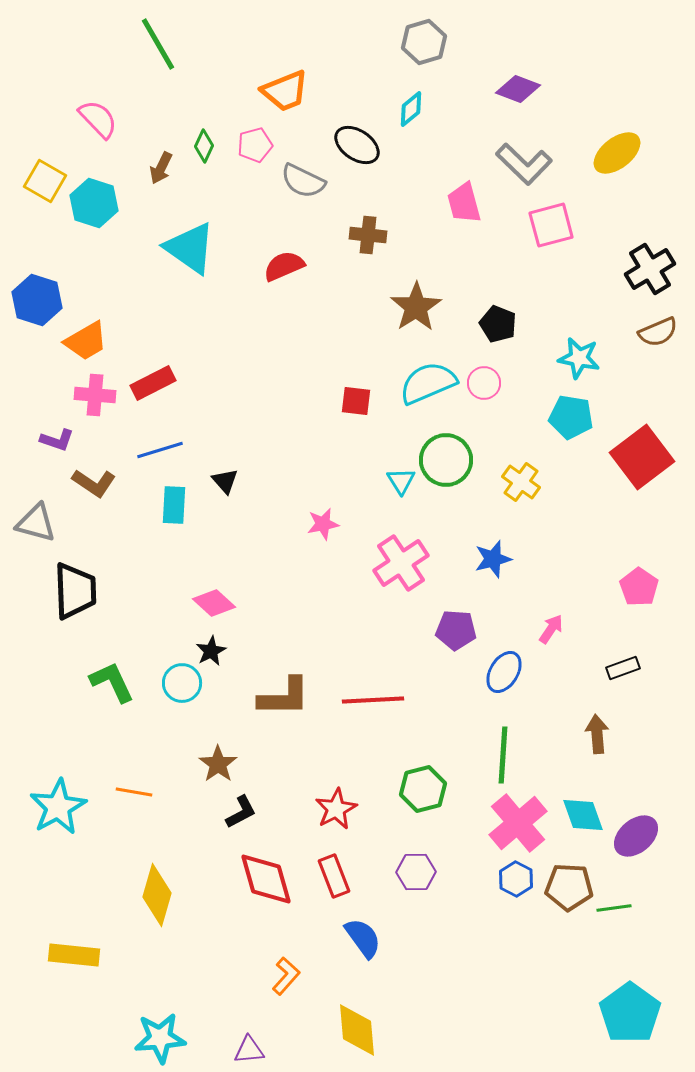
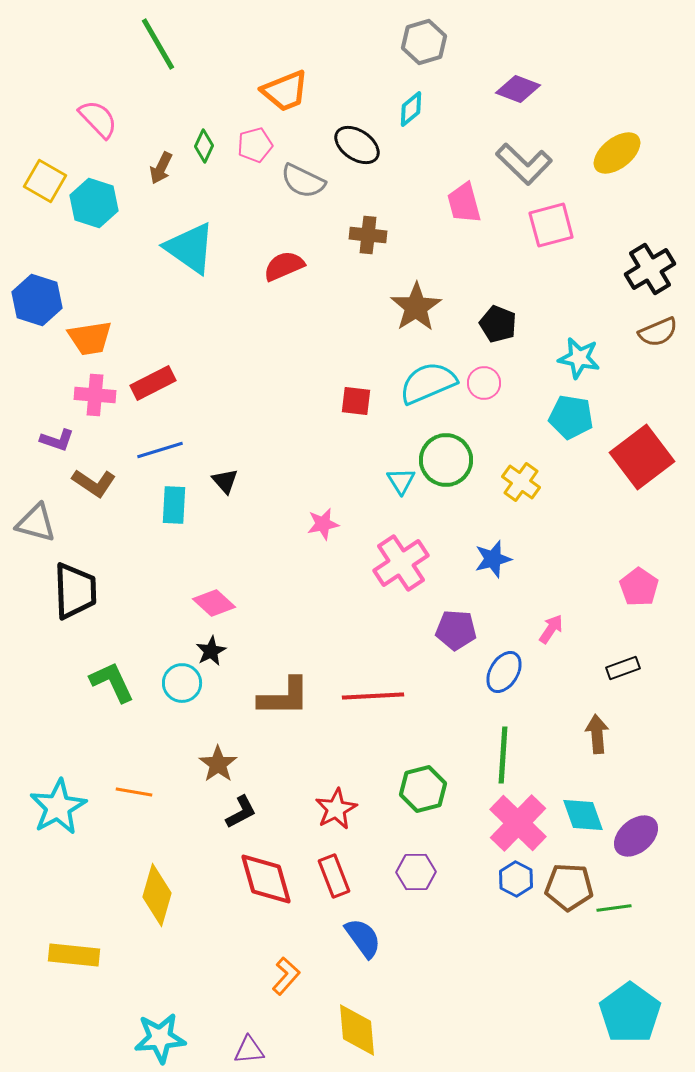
orange trapezoid at (86, 341): moved 4 px right, 3 px up; rotated 21 degrees clockwise
red line at (373, 700): moved 4 px up
pink cross at (518, 823): rotated 6 degrees counterclockwise
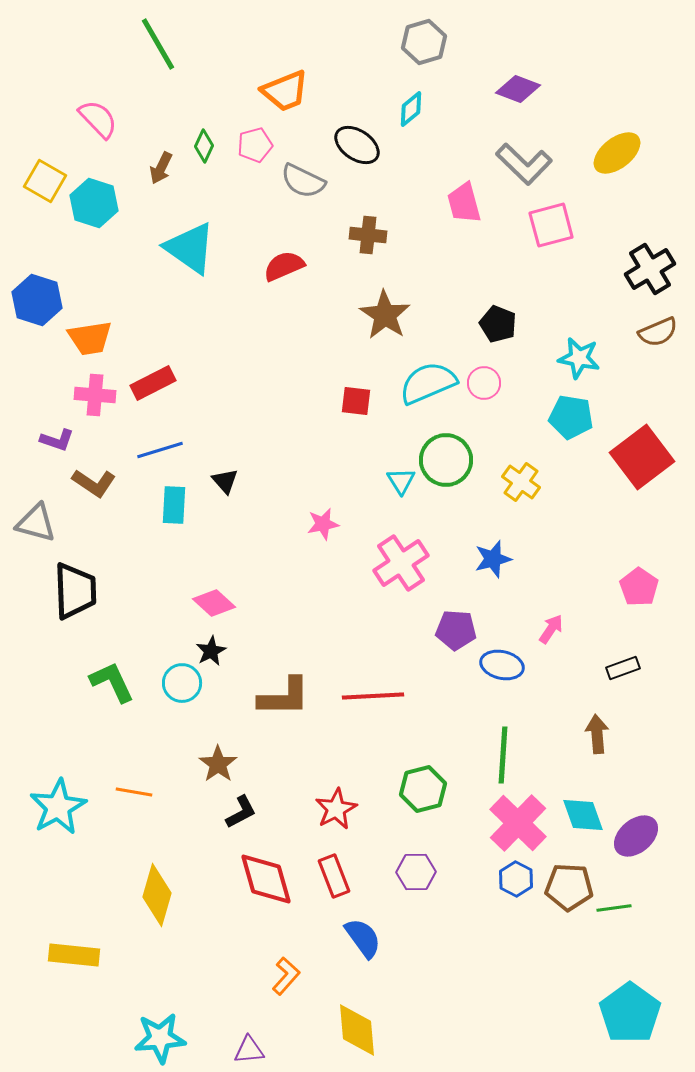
brown star at (416, 307): moved 31 px left, 8 px down; rotated 6 degrees counterclockwise
blue ellipse at (504, 672): moved 2 px left, 7 px up; rotated 72 degrees clockwise
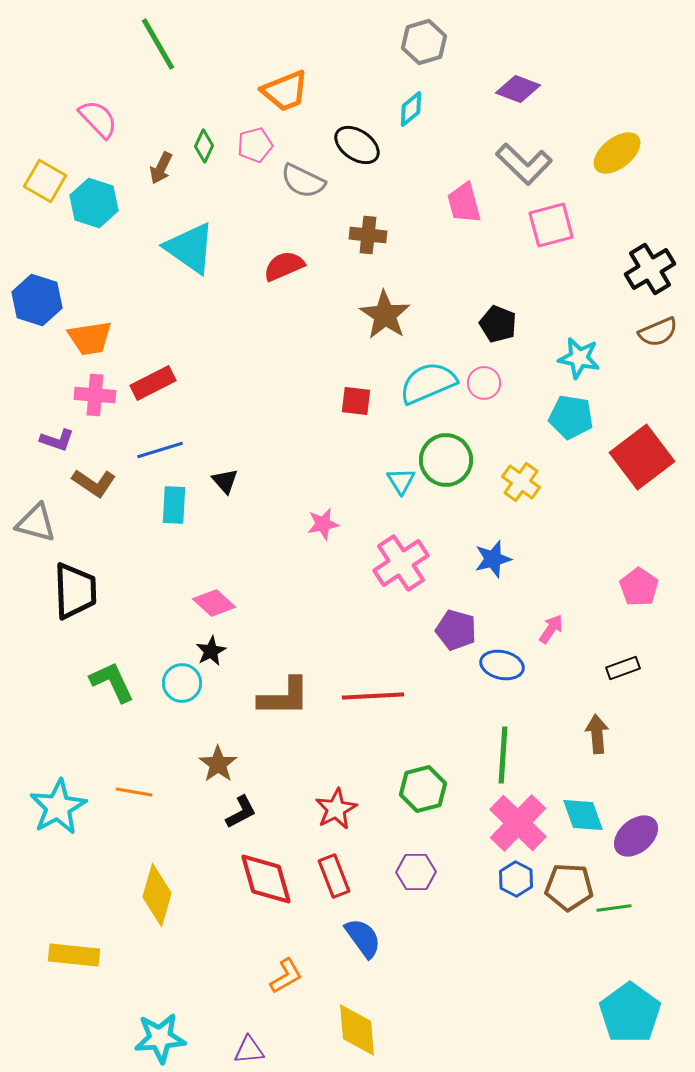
purple pentagon at (456, 630): rotated 12 degrees clockwise
orange L-shape at (286, 976): rotated 18 degrees clockwise
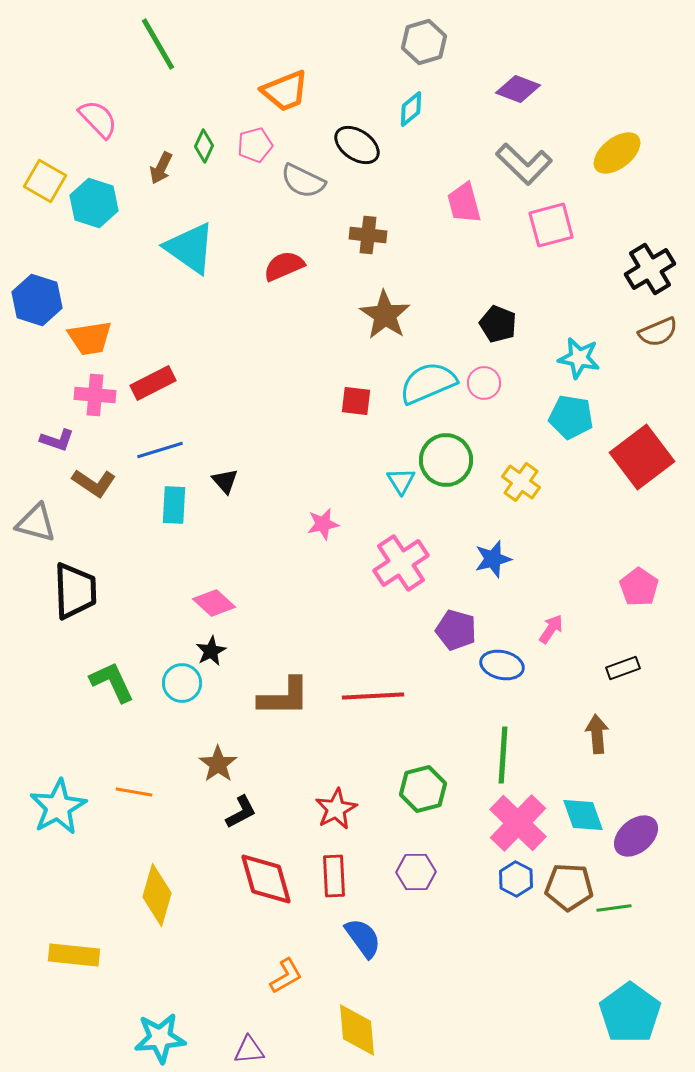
red rectangle at (334, 876): rotated 18 degrees clockwise
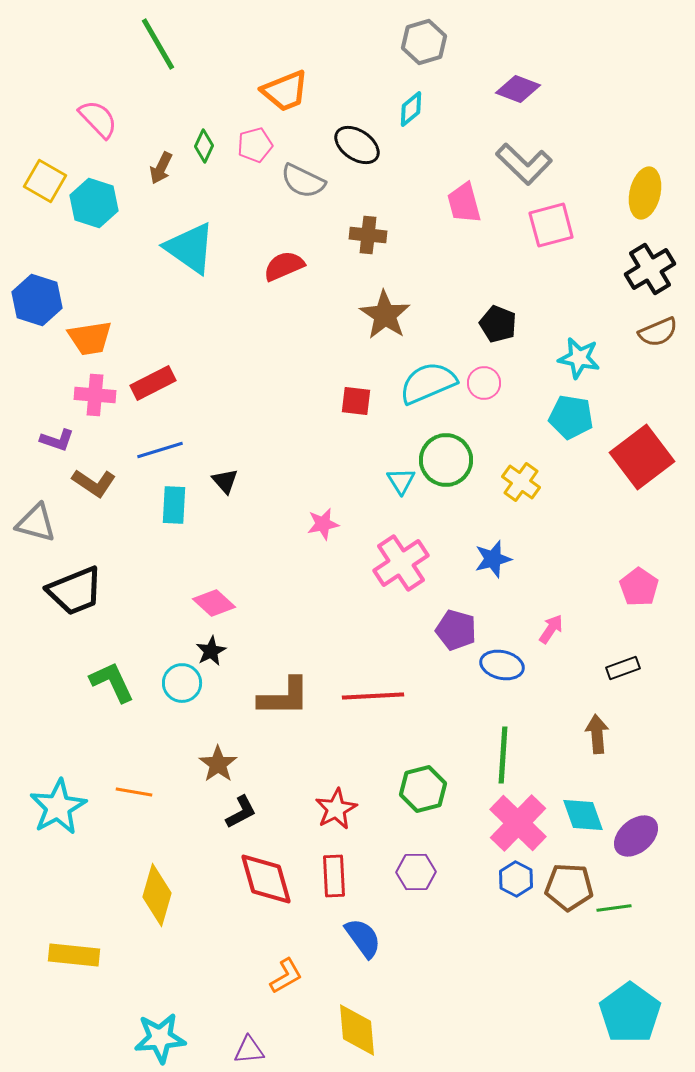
yellow ellipse at (617, 153): moved 28 px right, 40 px down; rotated 39 degrees counterclockwise
black trapezoid at (75, 591): rotated 70 degrees clockwise
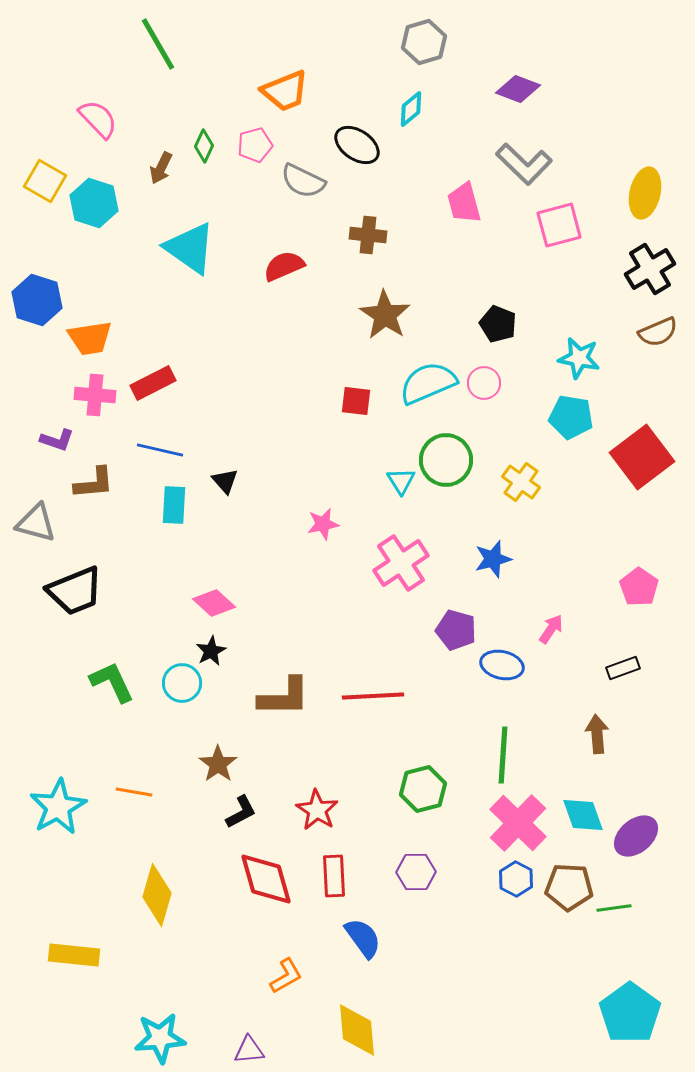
pink square at (551, 225): moved 8 px right
blue line at (160, 450): rotated 30 degrees clockwise
brown L-shape at (94, 483): rotated 39 degrees counterclockwise
red star at (336, 809): moved 19 px left, 1 px down; rotated 12 degrees counterclockwise
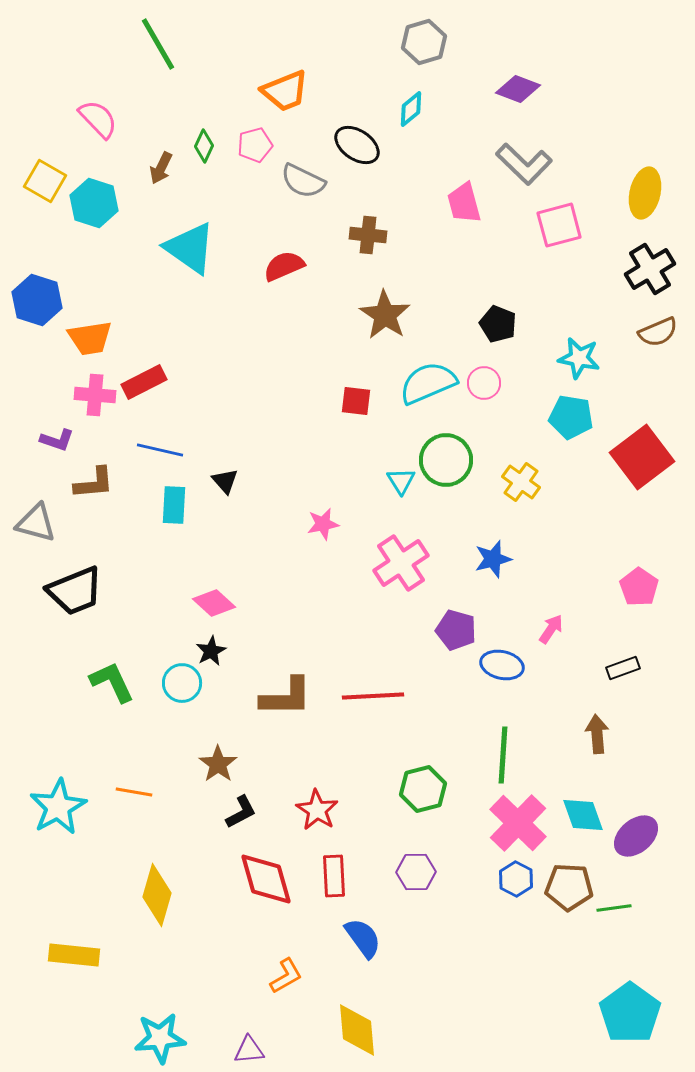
red rectangle at (153, 383): moved 9 px left, 1 px up
brown L-shape at (284, 697): moved 2 px right
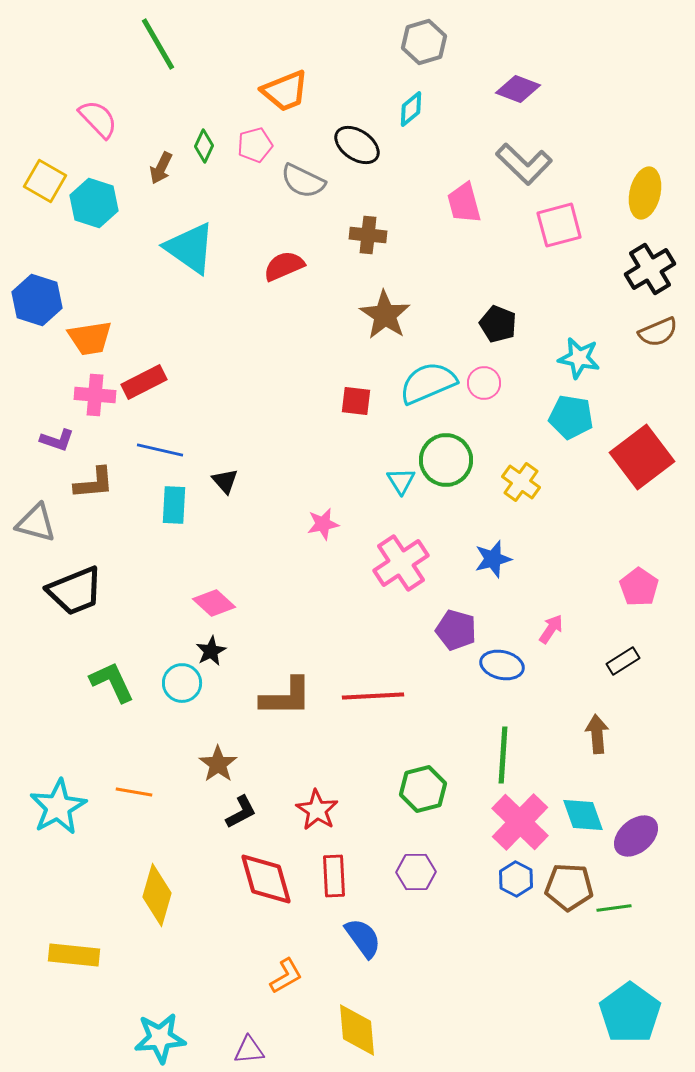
black rectangle at (623, 668): moved 7 px up; rotated 12 degrees counterclockwise
pink cross at (518, 823): moved 2 px right, 1 px up
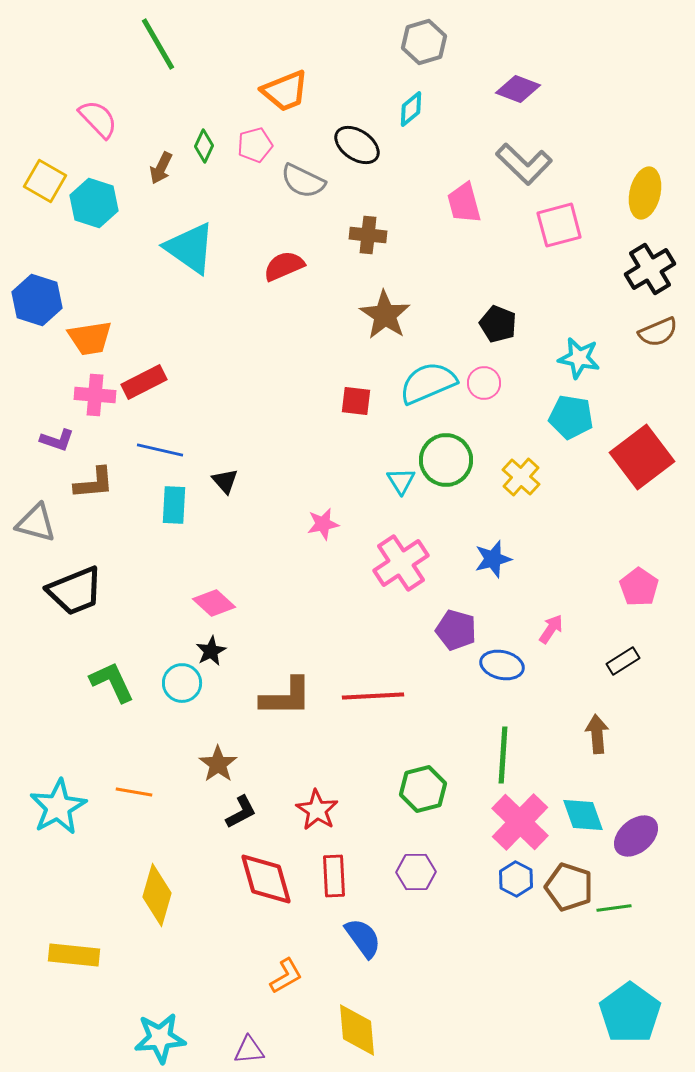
yellow cross at (521, 482): moved 5 px up; rotated 6 degrees clockwise
brown pentagon at (569, 887): rotated 15 degrees clockwise
